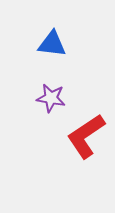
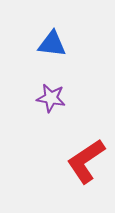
red L-shape: moved 25 px down
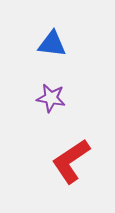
red L-shape: moved 15 px left
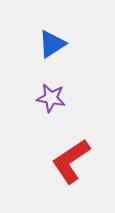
blue triangle: rotated 40 degrees counterclockwise
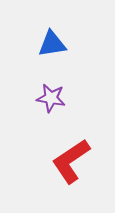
blue triangle: rotated 24 degrees clockwise
